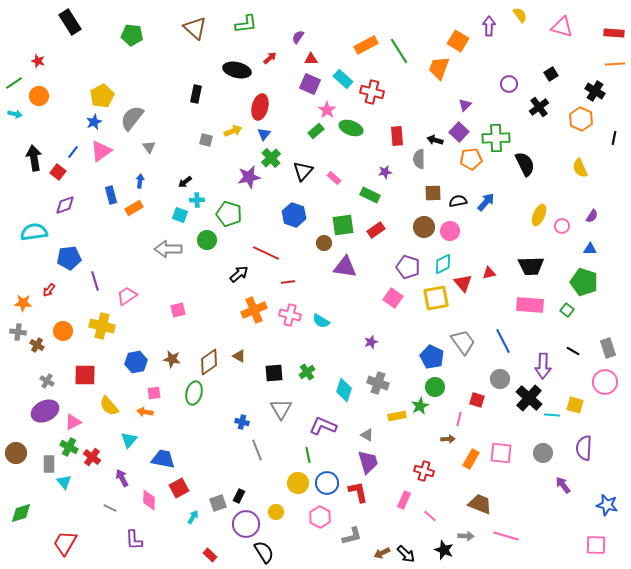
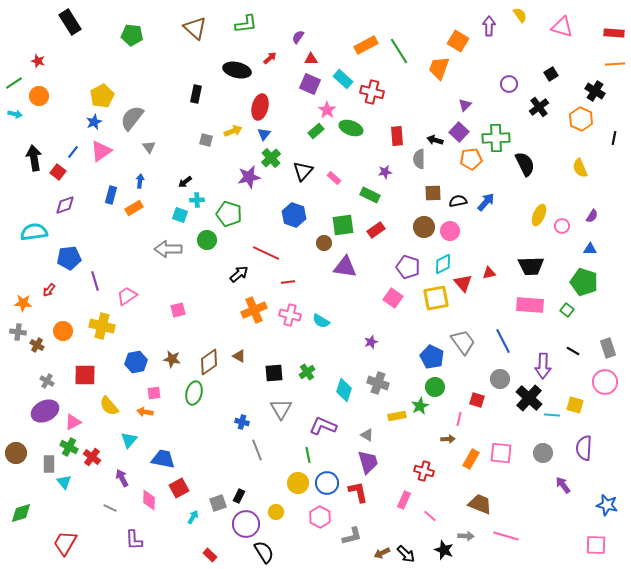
blue rectangle at (111, 195): rotated 30 degrees clockwise
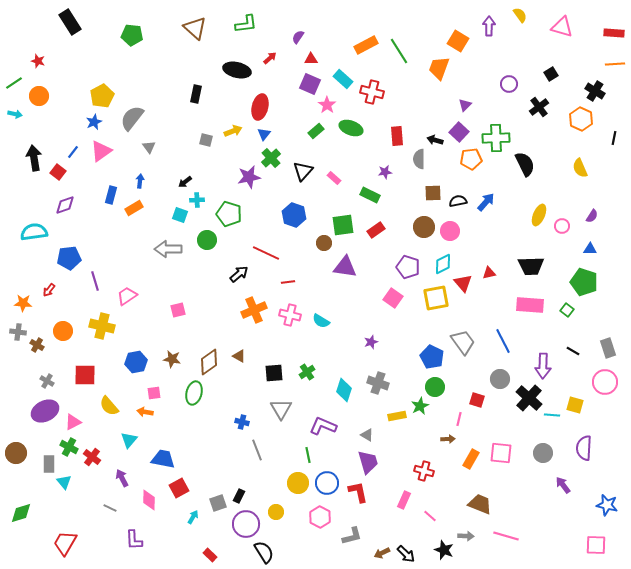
pink star at (327, 110): moved 5 px up
